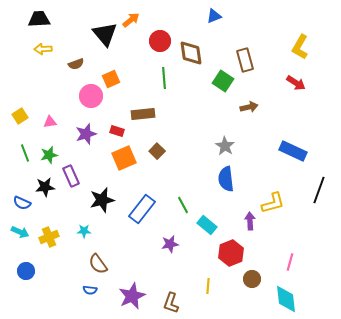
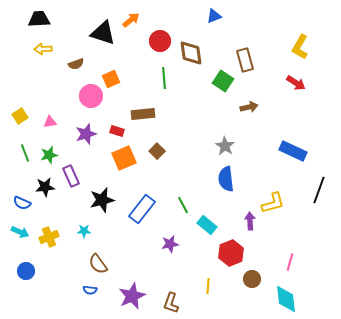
black triangle at (105, 34): moved 2 px left, 1 px up; rotated 32 degrees counterclockwise
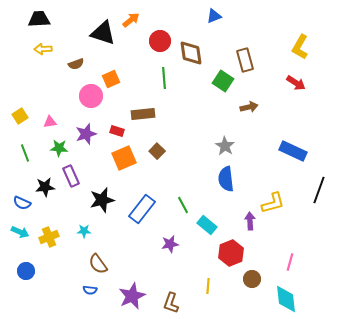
green star at (49, 155): moved 10 px right, 7 px up; rotated 18 degrees clockwise
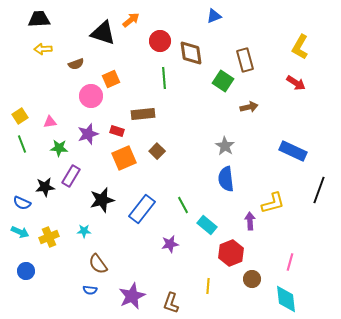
purple star at (86, 134): moved 2 px right
green line at (25, 153): moved 3 px left, 9 px up
purple rectangle at (71, 176): rotated 55 degrees clockwise
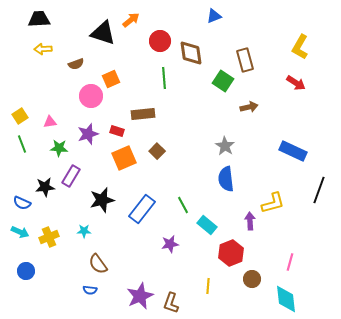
purple star at (132, 296): moved 8 px right
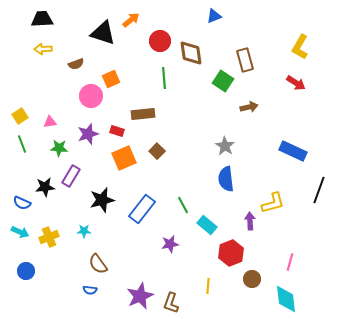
black trapezoid at (39, 19): moved 3 px right
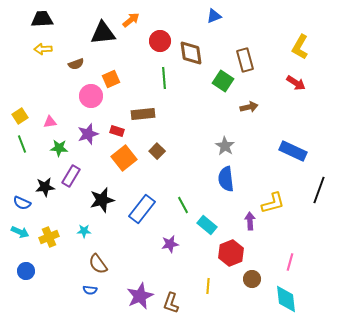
black triangle at (103, 33): rotated 24 degrees counterclockwise
orange square at (124, 158): rotated 15 degrees counterclockwise
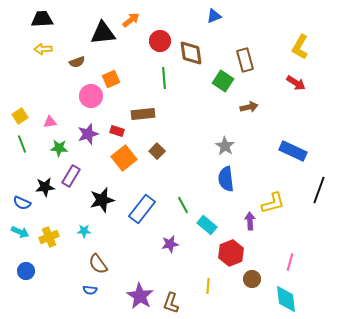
brown semicircle at (76, 64): moved 1 px right, 2 px up
purple star at (140, 296): rotated 16 degrees counterclockwise
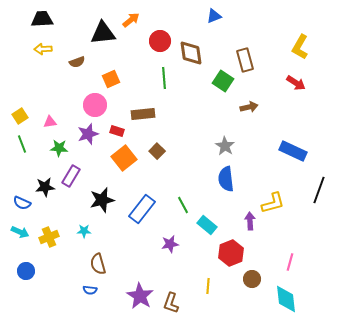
pink circle at (91, 96): moved 4 px right, 9 px down
brown semicircle at (98, 264): rotated 20 degrees clockwise
